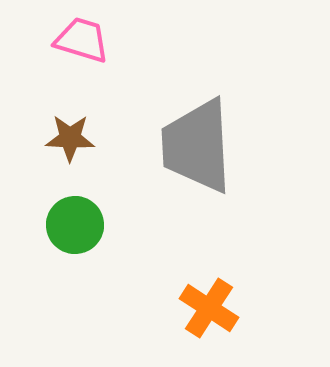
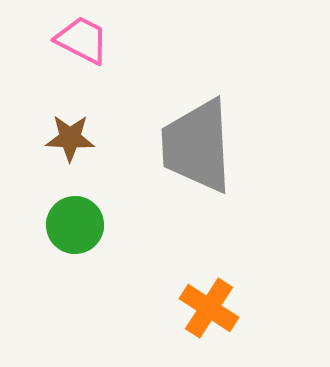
pink trapezoid: rotated 10 degrees clockwise
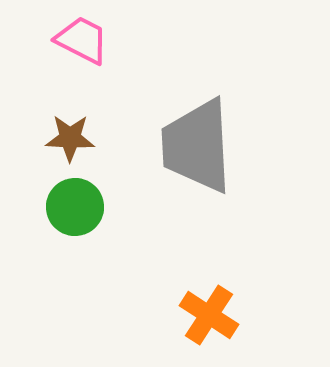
green circle: moved 18 px up
orange cross: moved 7 px down
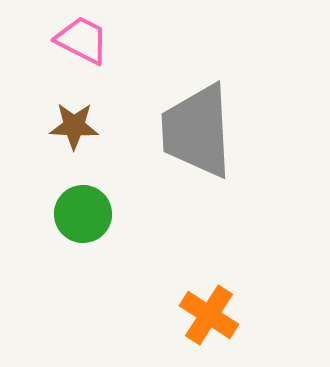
brown star: moved 4 px right, 12 px up
gray trapezoid: moved 15 px up
green circle: moved 8 px right, 7 px down
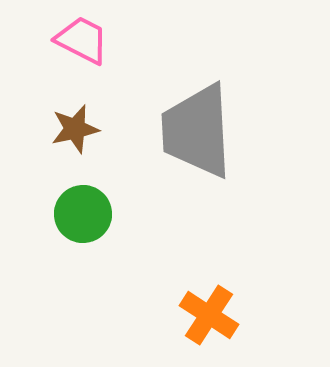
brown star: moved 1 px right, 3 px down; rotated 15 degrees counterclockwise
